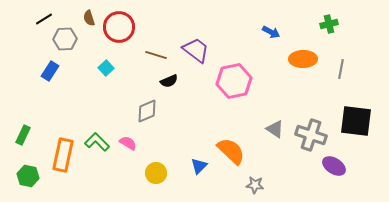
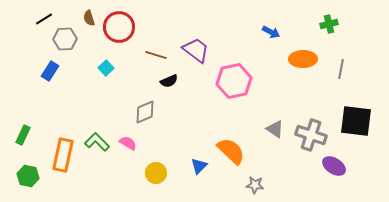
gray diamond: moved 2 px left, 1 px down
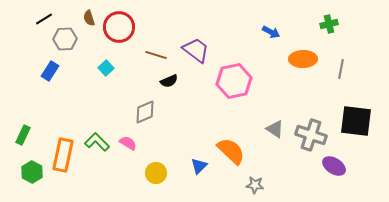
green hexagon: moved 4 px right, 4 px up; rotated 15 degrees clockwise
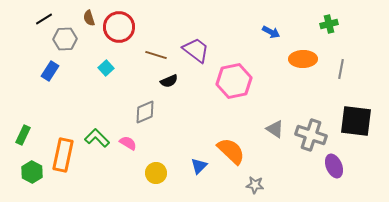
green L-shape: moved 4 px up
purple ellipse: rotated 35 degrees clockwise
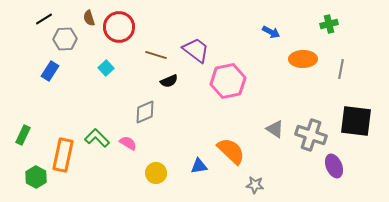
pink hexagon: moved 6 px left
blue triangle: rotated 36 degrees clockwise
green hexagon: moved 4 px right, 5 px down
